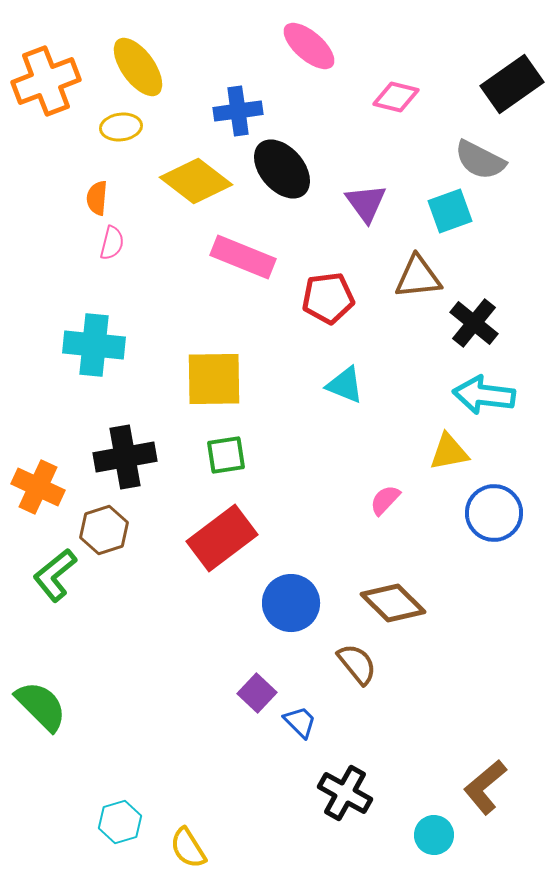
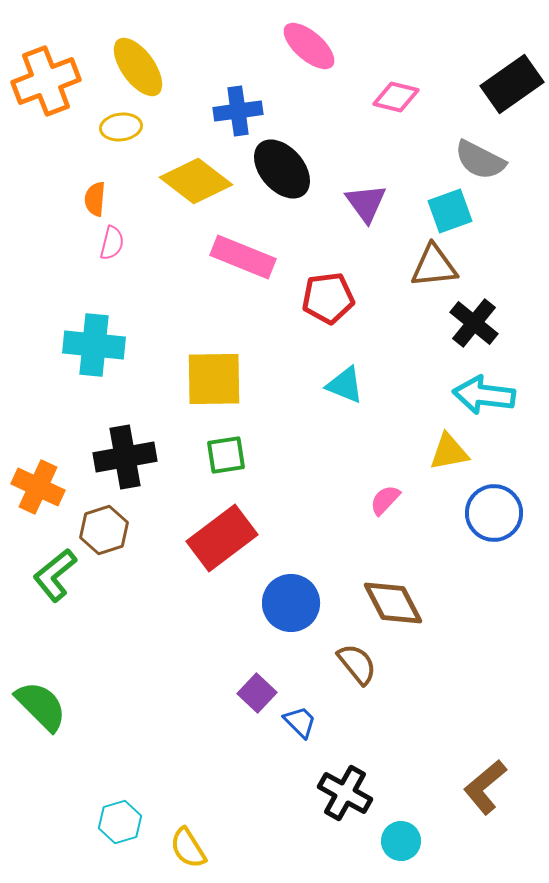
orange semicircle at (97, 198): moved 2 px left, 1 px down
brown triangle at (418, 277): moved 16 px right, 11 px up
brown diamond at (393, 603): rotated 18 degrees clockwise
cyan circle at (434, 835): moved 33 px left, 6 px down
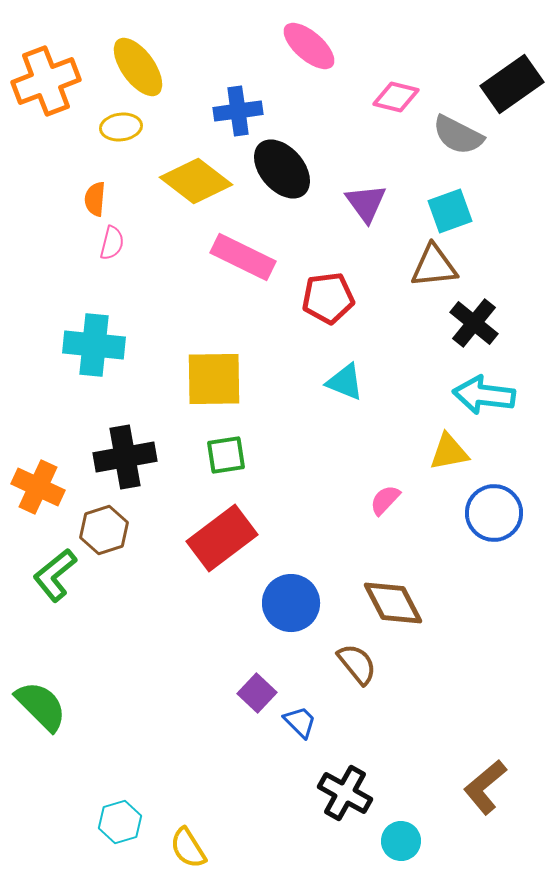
gray semicircle at (480, 160): moved 22 px left, 25 px up
pink rectangle at (243, 257): rotated 4 degrees clockwise
cyan triangle at (345, 385): moved 3 px up
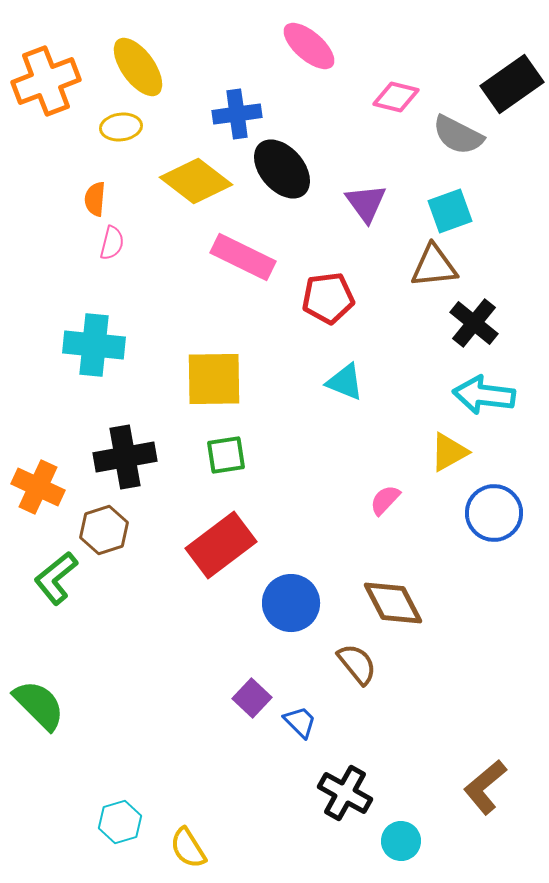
blue cross at (238, 111): moved 1 px left, 3 px down
yellow triangle at (449, 452): rotated 18 degrees counterclockwise
red rectangle at (222, 538): moved 1 px left, 7 px down
green L-shape at (55, 575): moved 1 px right, 3 px down
purple square at (257, 693): moved 5 px left, 5 px down
green semicircle at (41, 706): moved 2 px left, 1 px up
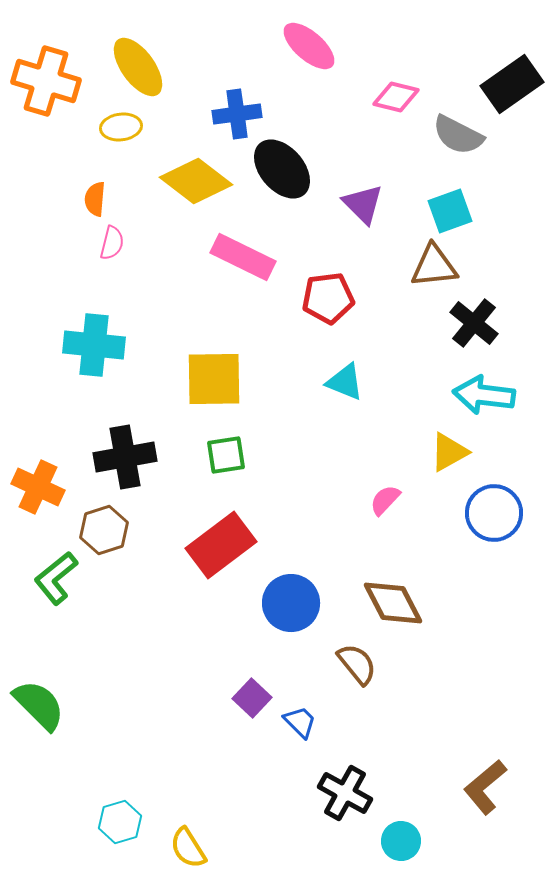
orange cross at (46, 81): rotated 38 degrees clockwise
purple triangle at (366, 203): moved 3 px left, 1 px down; rotated 9 degrees counterclockwise
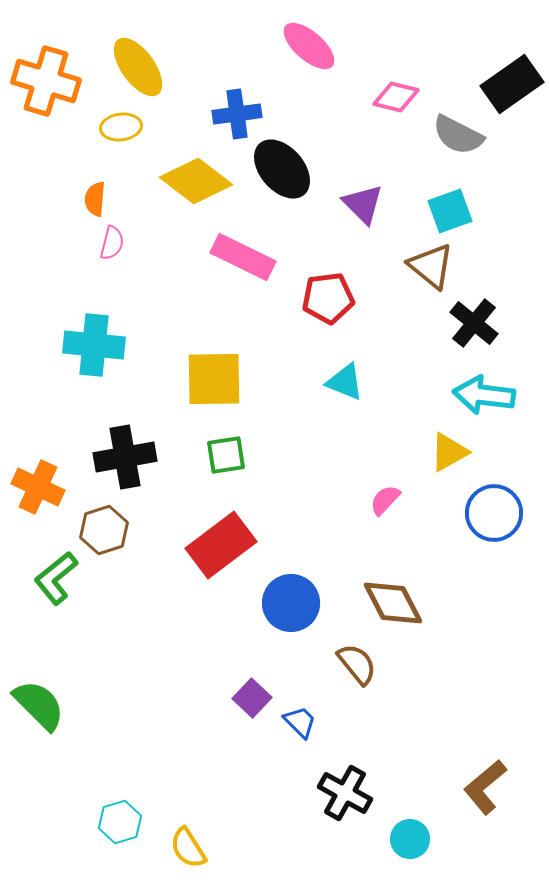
brown triangle at (434, 266): moved 3 px left; rotated 45 degrees clockwise
cyan circle at (401, 841): moved 9 px right, 2 px up
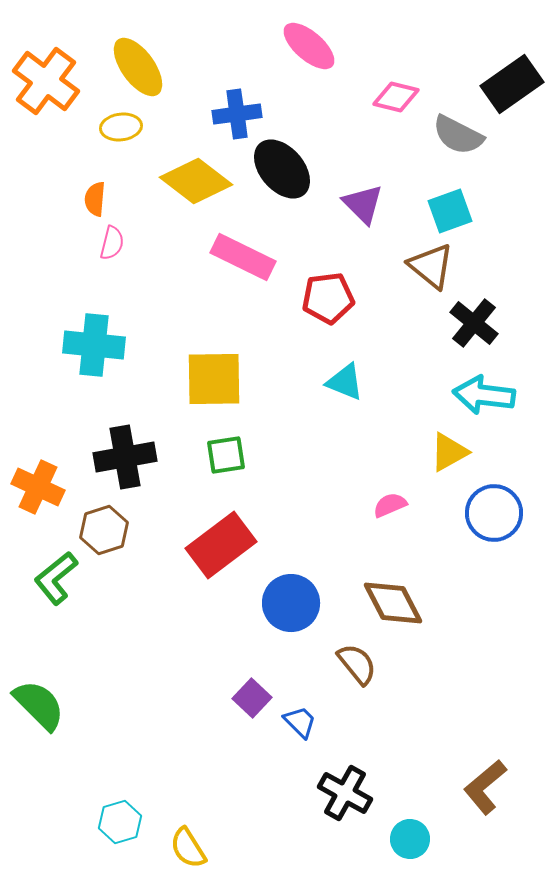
orange cross at (46, 81): rotated 20 degrees clockwise
pink semicircle at (385, 500): moved 5 px right, 5 px down; rotated 24 degrees clockwise
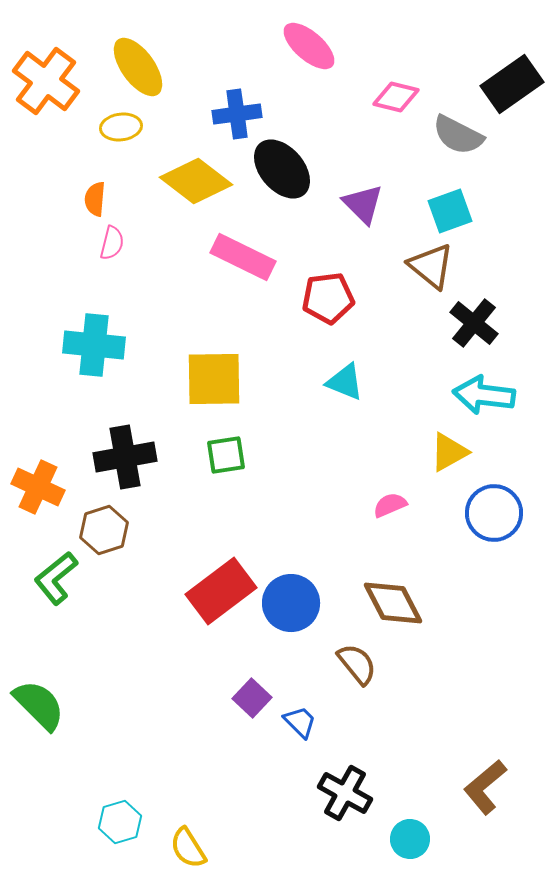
red rectangle at (221, 545): moved 46 px down
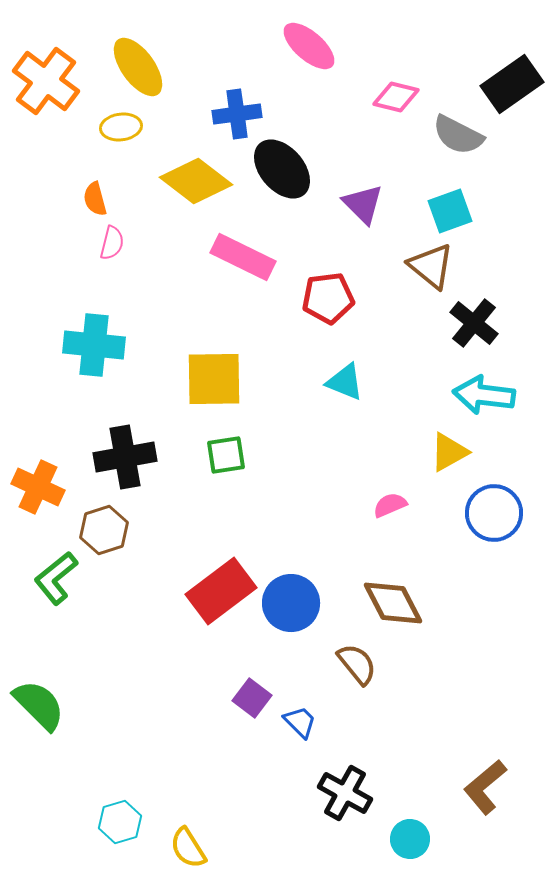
orange semicircle at (95, 199): rotated 20 degrees counterclockwise
purple square at (252, 698): rotated 6 degrees counterclockwise
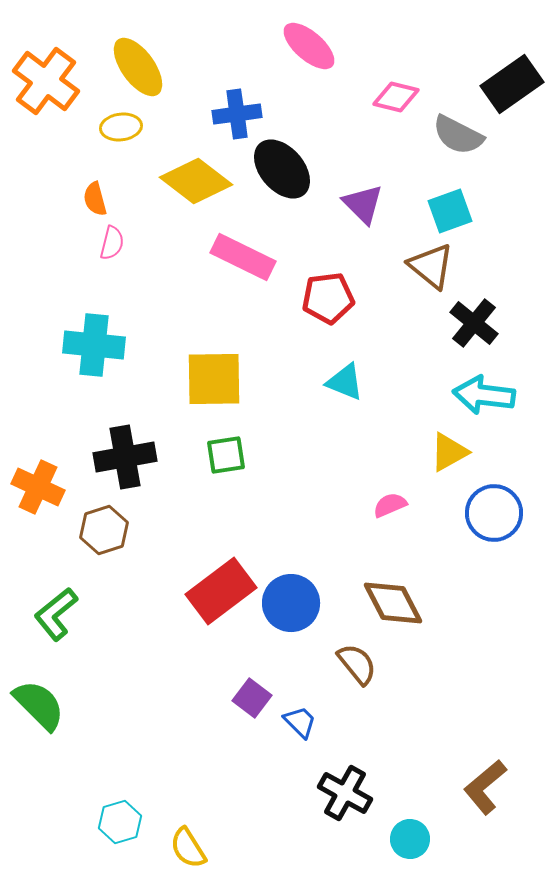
green L-shape at (56, 578): moved 36 px down
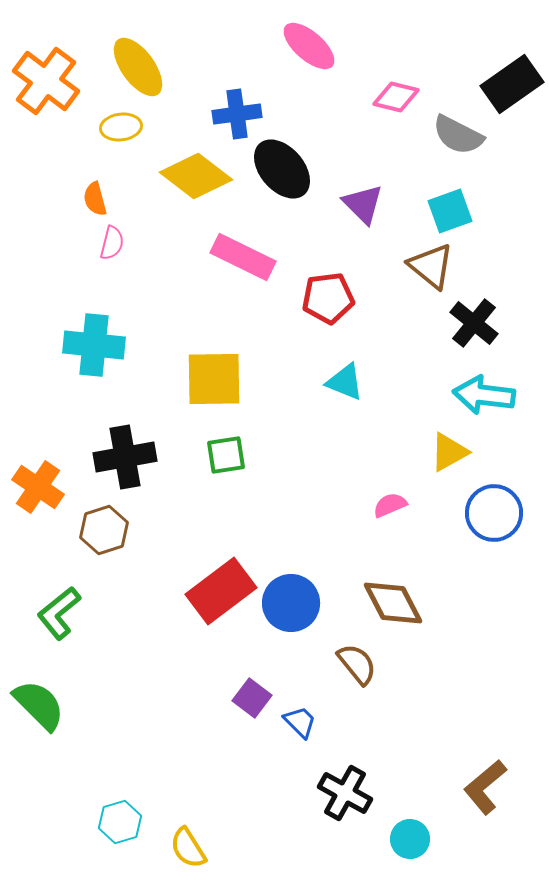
yellow diamond at (196, 181): moved 5 px up
orange cross at (38, 487): rotated 9 degrees clockwise
green L-shape at (56, 614): moved 3 px right, 1 px up
